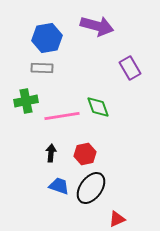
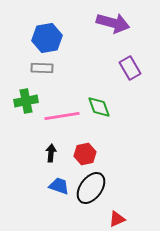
purple arrow: moved 16 px right, 3 px up
green diamond: moved 1 px right
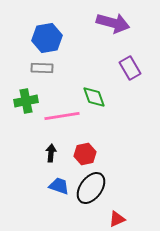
green diamond: moved 5 px left, 10 px up
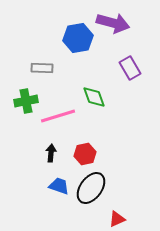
blue hexagon: moved 31 px right
pink line: moved 4 px left; rotated 8 degrees counterclockwise
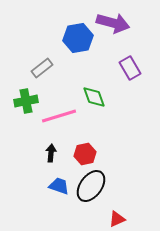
gray rectangle: rotated 40 degrees counterclockwise
pink line: moved 1 px right
black ellipse: moved 2 px up
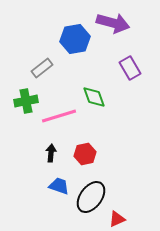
blue hexagon: moved 3 px left, 1 px down
black ellipse: moved 11 px down
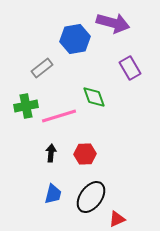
green cross: moved 5 px down
red hexagon: rotated 10 degrees clockwise
blue trapezoid: moved 6 px left, 8 px down; rotated 85 degrees clockwise
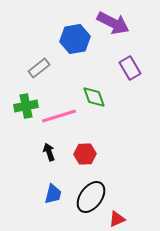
purple arrow: rotated 12 degrees clockwise
gray rectangle: moved 3 px left
black arrow: moved 2 px left, 1 px up; rotated 24 degrees counterclockwise
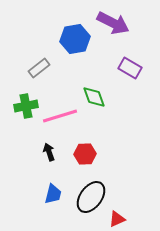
purple rectangle: rotated 30 degrees counterclockwise
pink line: moved 1 px right
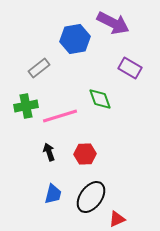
green diamond: moved 6 px right, 2 px down
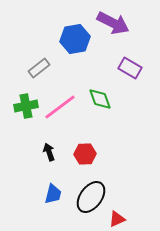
pink line: moved 9 px up; rotated 20 degrees counterclockwise
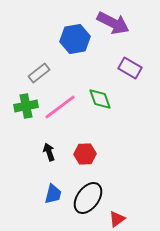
gray rectangle: moved 5 px down
black ellipse: moved 3 px left, 1 px down
red triangle: rotated 12 degrees counterclockwise
